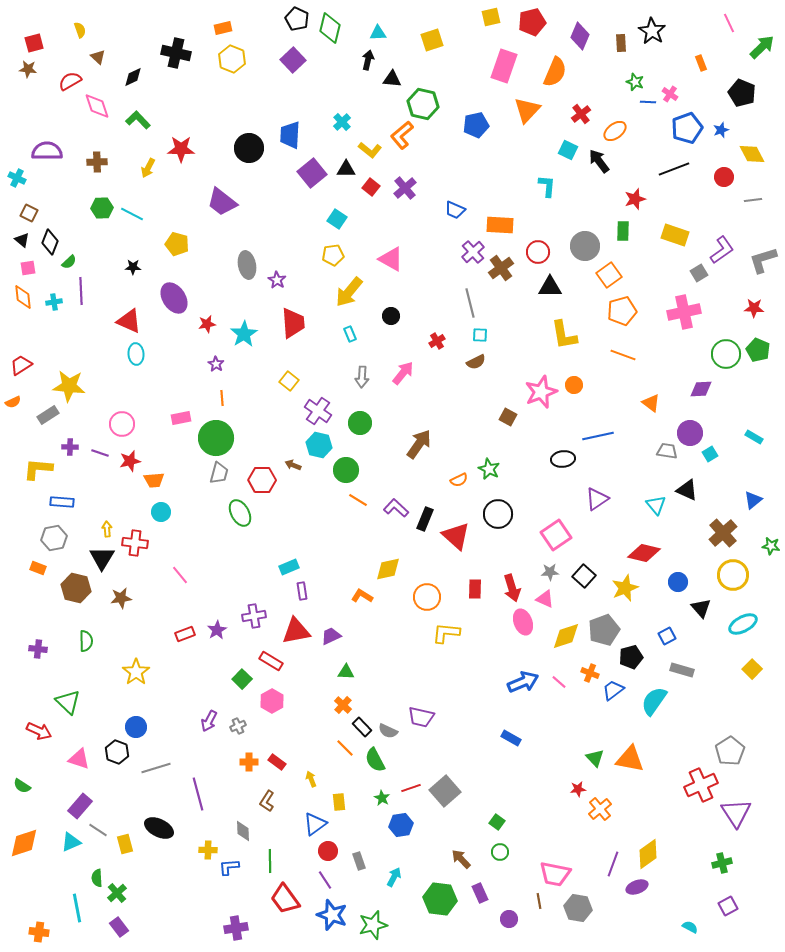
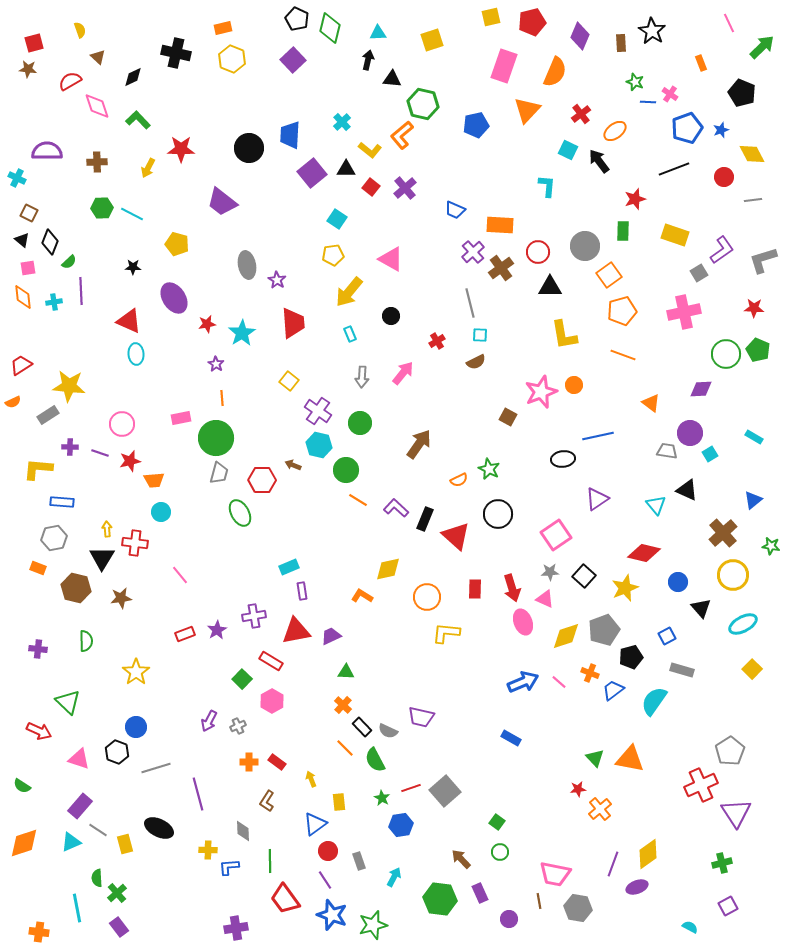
cyan star at (244, 334): moved 2 px left, 1 px up
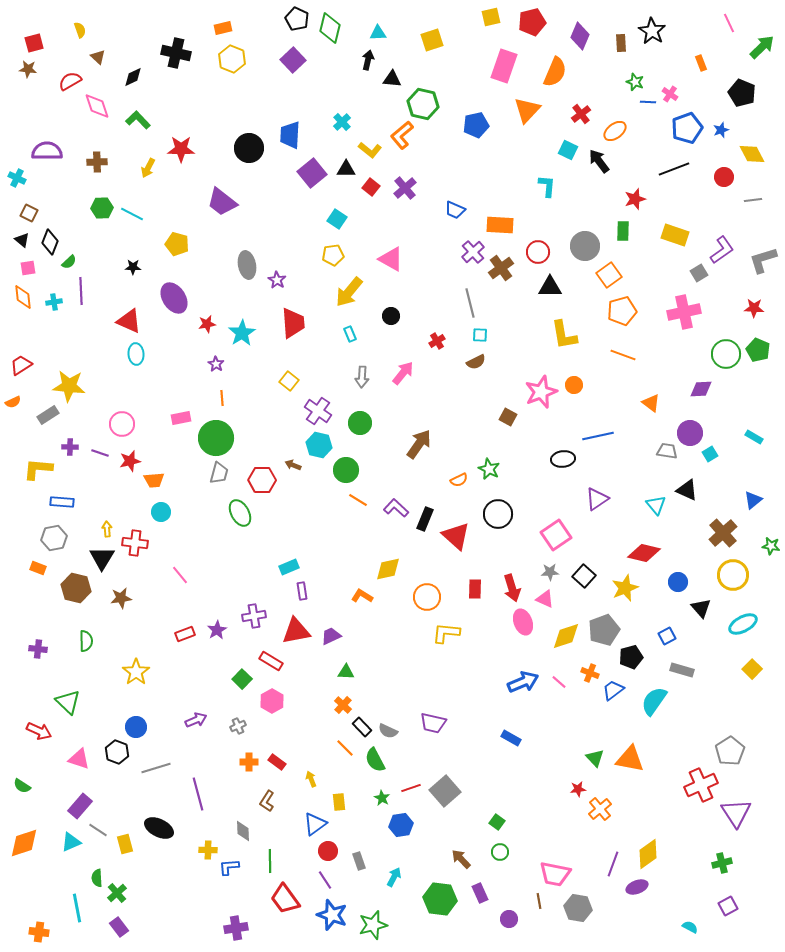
purple trapezoid at (421, 717): moved 12 px right, 6 px down
purple arrow at (209, 721): moved 13 px left, 1 px up; rotated 140 degrees counterclockwise
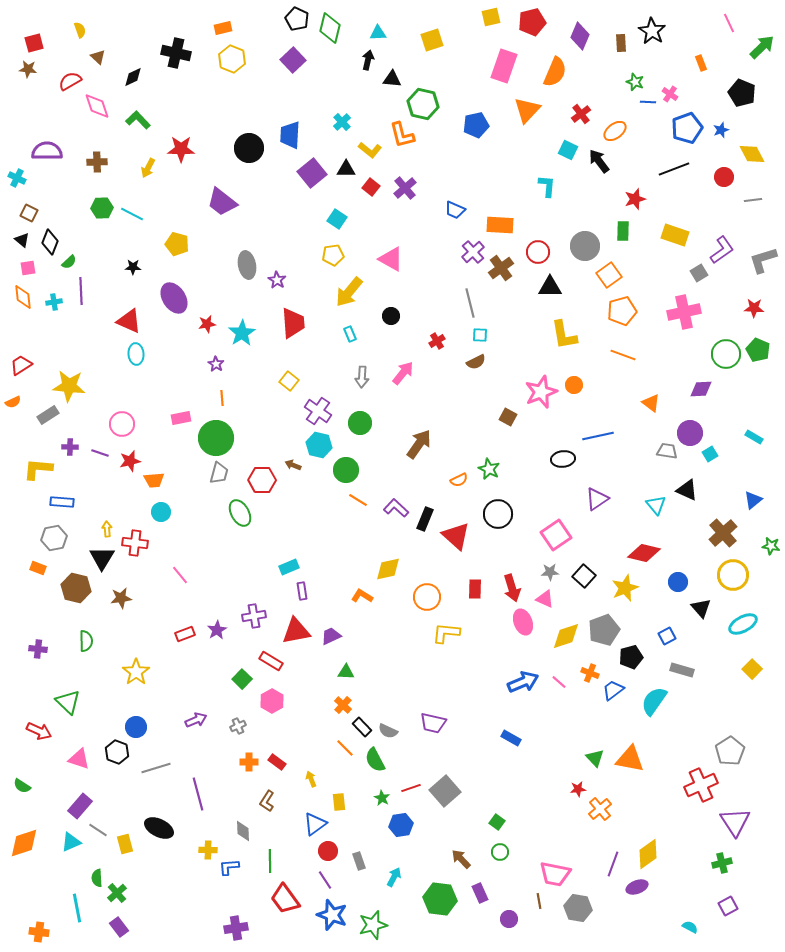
orange L-shape at (402, 135): rotated 64 degrees counterclockwise
purple triangle at (736, 813): moved 1 px left, 9 px down
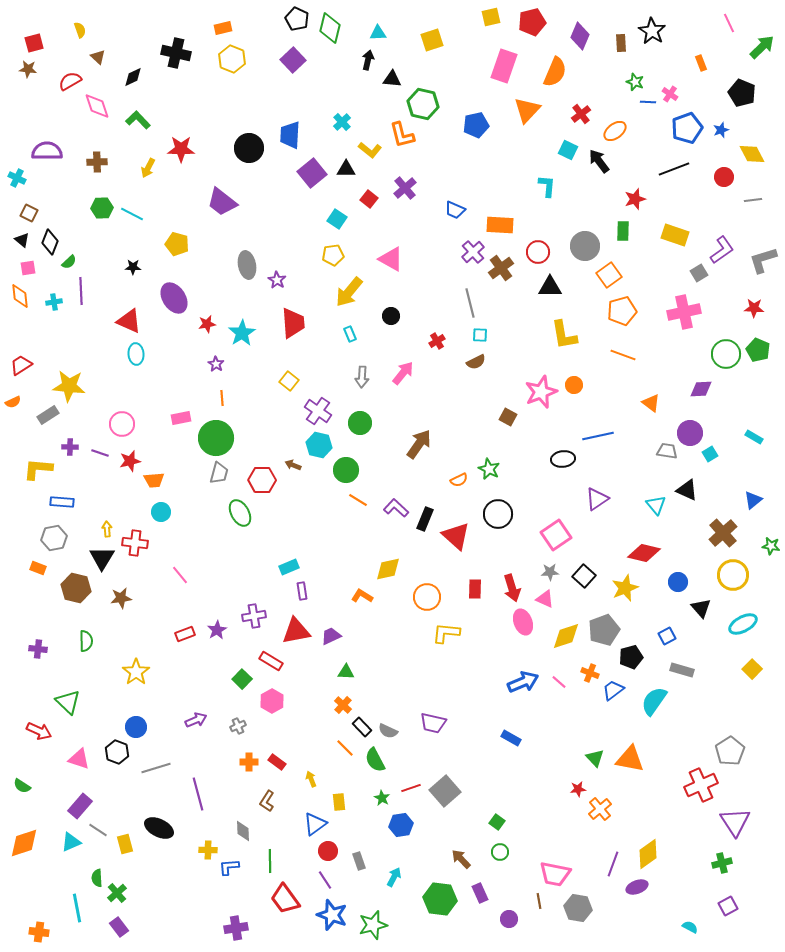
red square at (371, 187): moved 2 px left, 12 px down
orange diamond at (23, 297): moved 3 px left, 1 px up
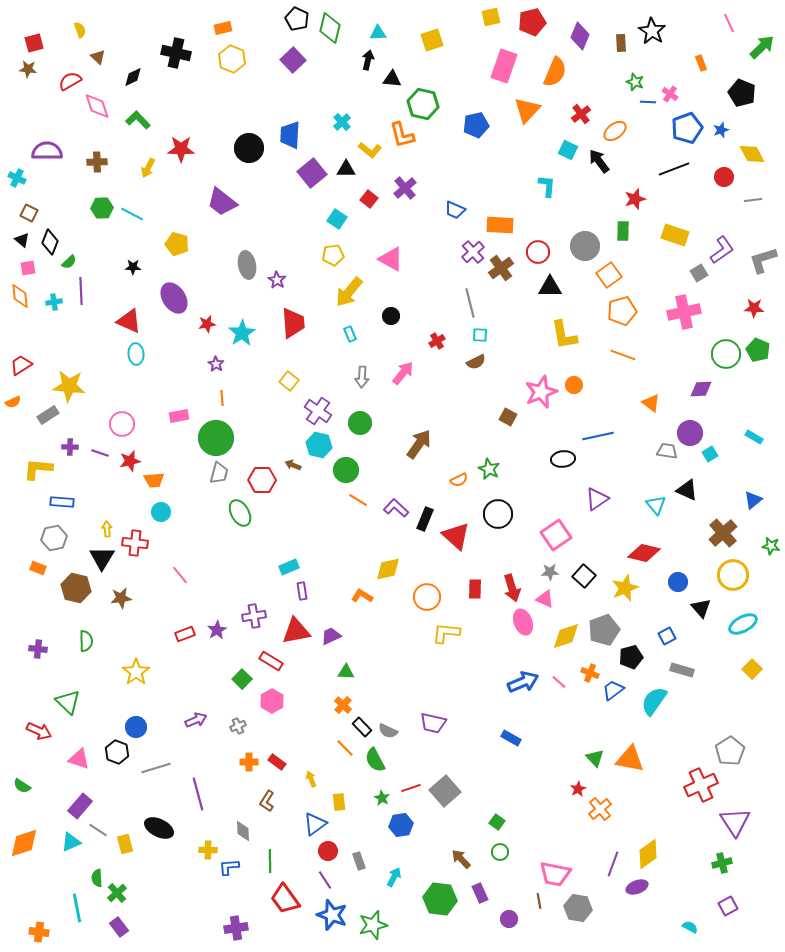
pink rectangle at (181, 418): moved 2 px left, 2 px up
red star at (578, 789): rotated 21 degrees counterclockwise
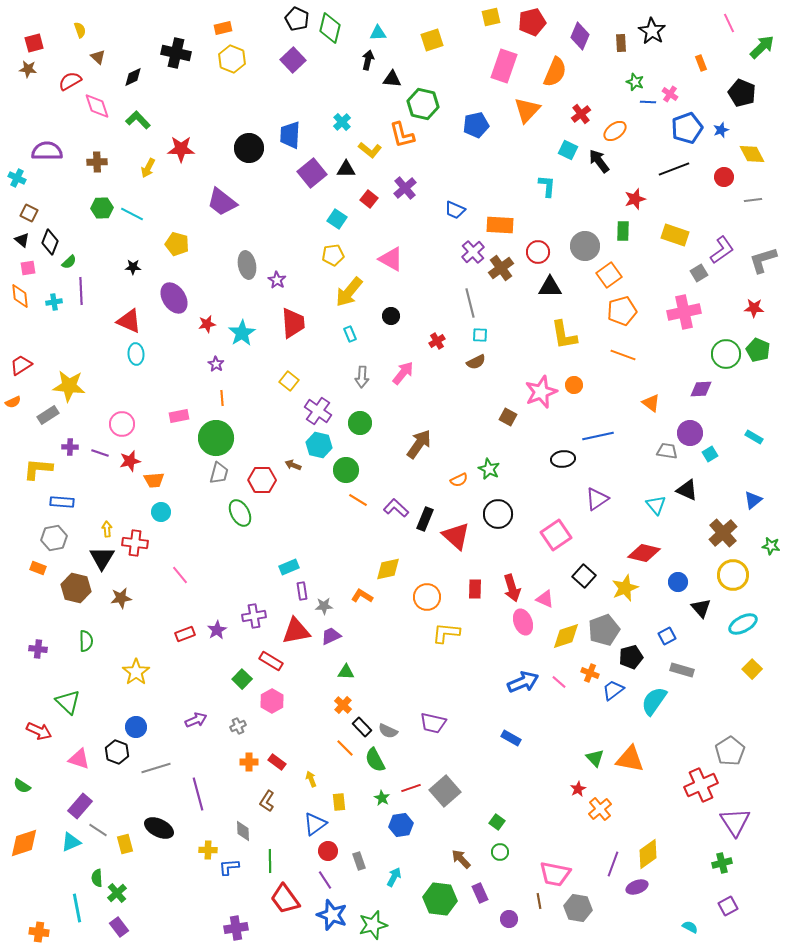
gray star at (550, 572): moved 226 px left, 34 px down
